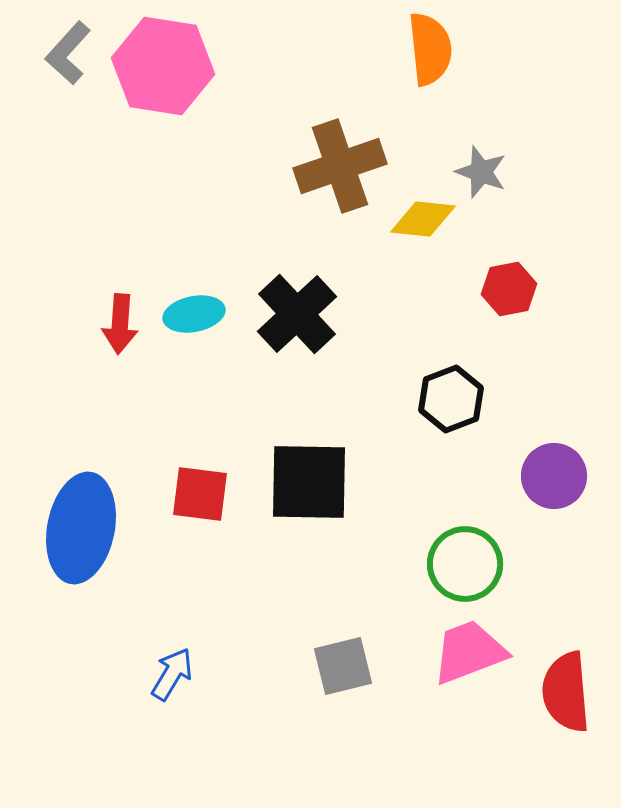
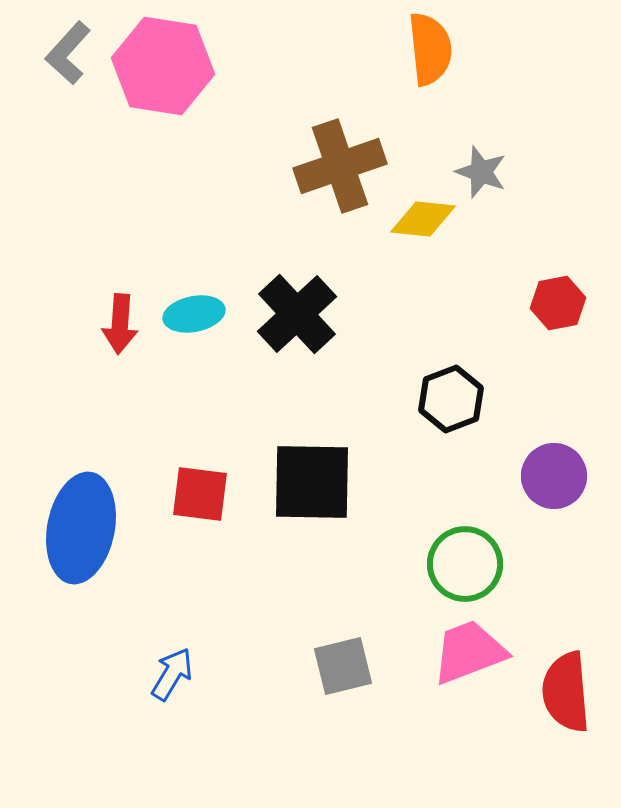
red hexagon: moved 49 px right, 14 px down
black square: moved 3 px right
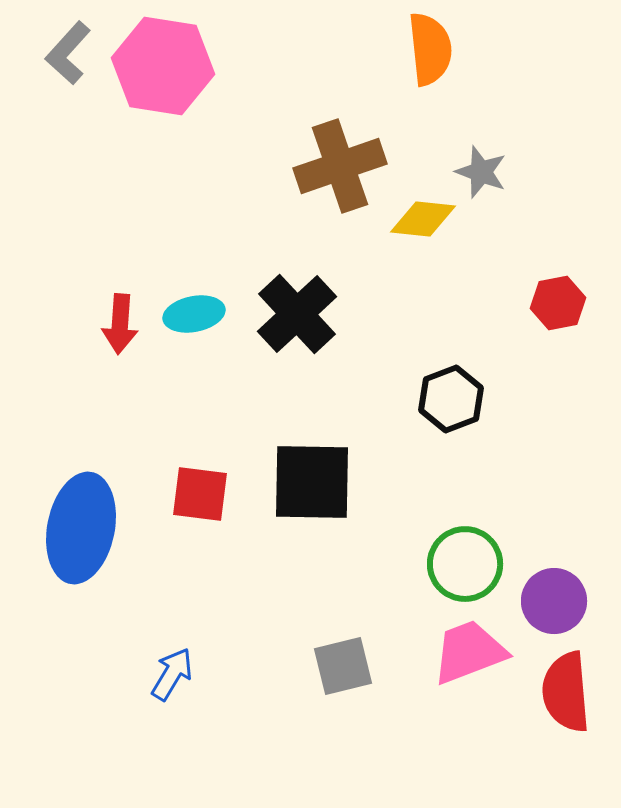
purple circle: moved 125 px down
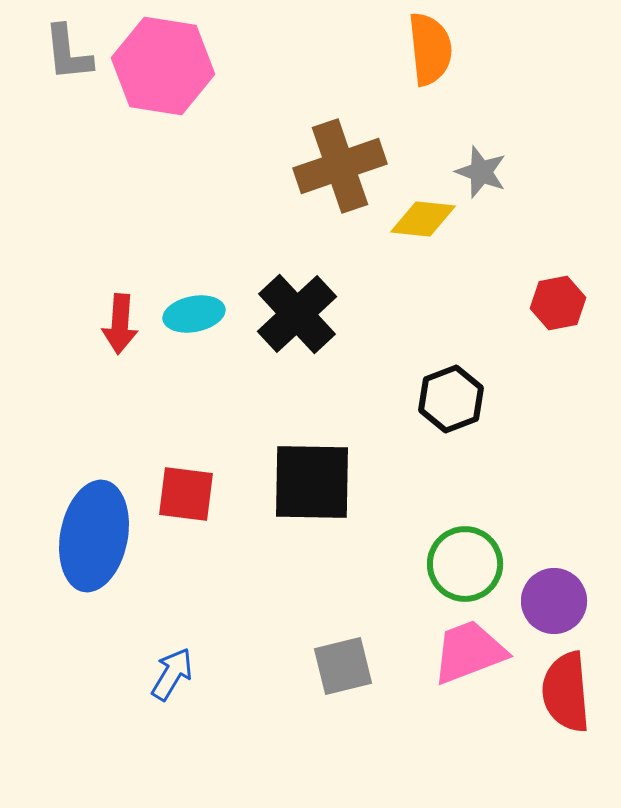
gray L-shape: rotated 48 degrees counterclockwise
red square: moved 14 px left
blue ellipse: moved 13 px right, 8 px down
